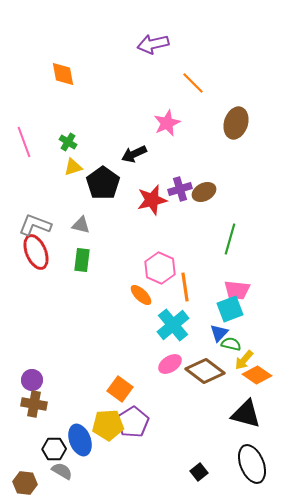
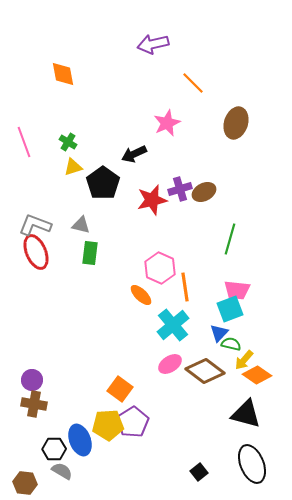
green rectangle at (82, 260): moved 8 px right, 7 px up
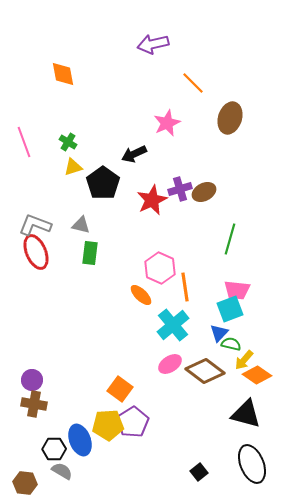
brown ellipse at (236, 123): moved 6 px left, 5 px up
red star at (152, 200): rotated 12 degrees counterclockwise
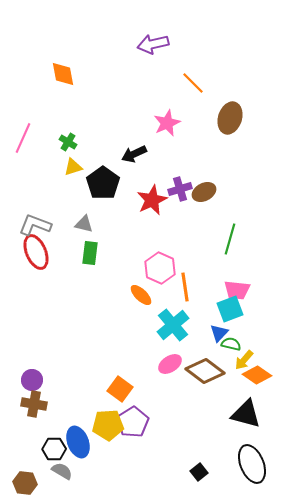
pink line at (24, 142): moved 1 px left, 4 px up; rotated 44 degrees clockwise
gray triangle at (81, 225): moved 3 px right, 1 px up
blue ellipse at (80, 440): moved 2 px left, 2 px down
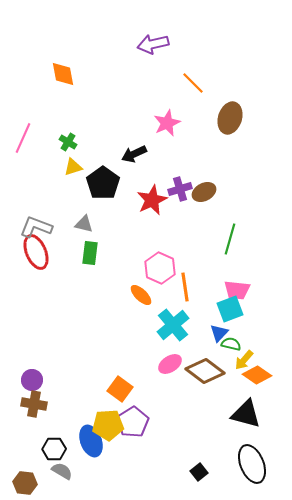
gray L-shape at (35, 225): moved 1 px right, 2 px down
blue ellipse at (78, 442): moved 13 px right, 1 px up
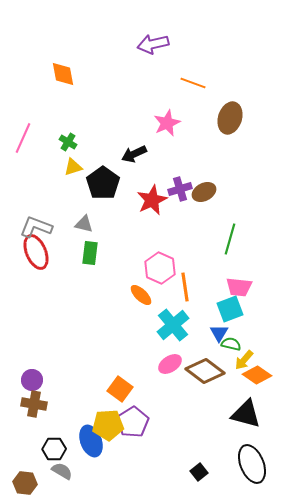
orange line at (193, 83): rotated 25 degrees counterclockwise
pink trapezoid at (237, 290): moved 2 px right, 3 px up
blue triangle at (219, 333): rotated 12 degrees counterclockwise
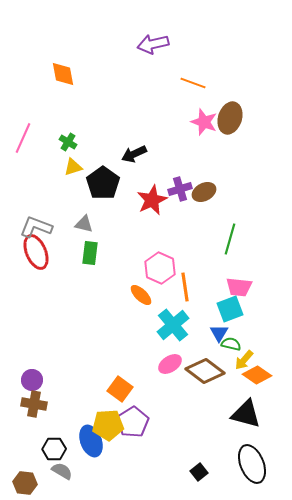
pink star at (167, 123): moved 37 px right, 1 px up; rotated 28 degrees counterclockwise
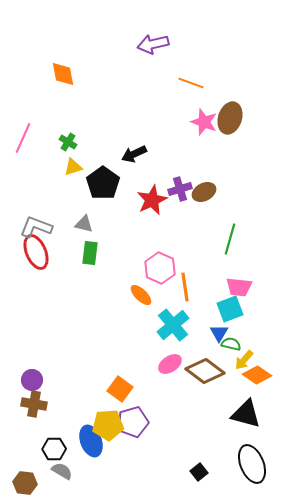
orange line at (193, 83): moved 2 px left
purple pentagon at (133, 422): rotated 16 degrees clockwise
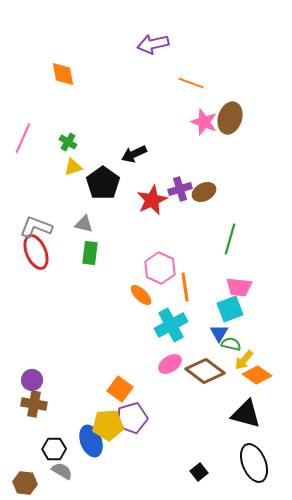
cyan cross at (173, 325): moved 2 px left; rotated 12 degrees clockwise
purple pentagon at (133, 422): moved 1 px left, 4 px up
black ellipse at (252, 464): moved 2 px right, 1 px up
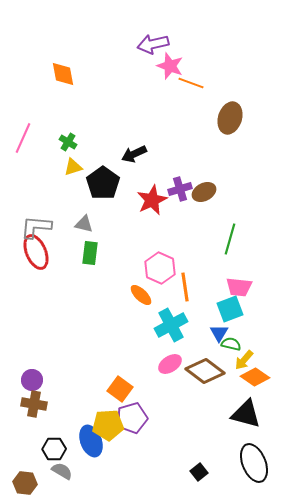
pink star at (204, 122): moved 34 px left, 56 px up
gray L-shape at (36, 227): rotated 16 degrees counterclockwise
orange diamond at (257, 375): moved 2 px left, 2 px down
